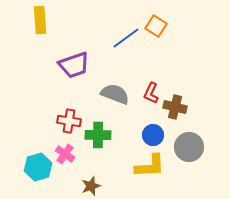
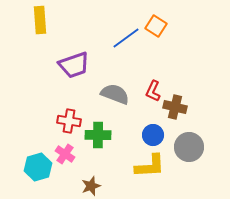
red L-shape: moved 2 px right, 2 px up
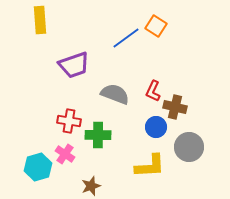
blue circle: moved 3 px right, 8 px up
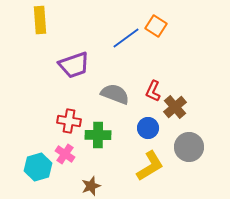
brown cross: rotated 35 degrees clockwise
blue circle: moved 8 px left, 1 px down
yellow L-shape: rotated 28 degrees counterclockwise
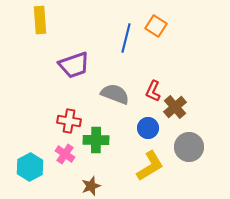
blue line: rotated 40 degrees counterclockwise
green cross: moved 2 px left, 5 px down
cyan hexagon: moved 8 px left; rotated 12 degrees counterclockwise
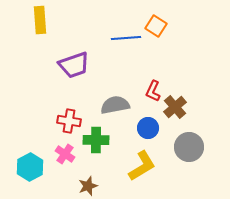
blue line: rotated 72 degrees clockwise
gray semicircle: moved 11 px down; rotated 32 degrees counterclockwise
yellow L-shape: moved 8 px left
brown star: moved 3 px left
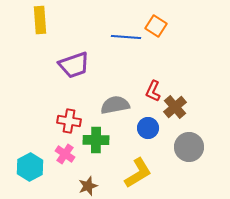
blue line: moved 1 px up; rotated 8 degrees clockwise
yellow L-shape: moved 4 px left, 7 px down
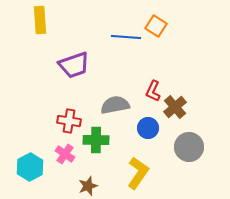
yellow L-shape: rotated 24 degrees counterclockwise
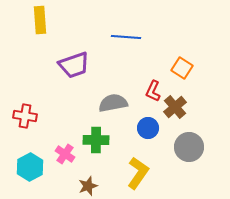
orange square: moved 26 px right, 42 px down
gray semicircle: moved 2 px left, 2 px up
red cross: moved 44 px left, 5 px up
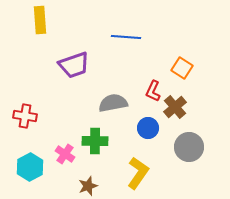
green cross: moved 1 px left, 1 px down
